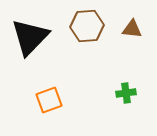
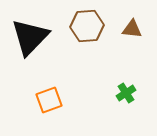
green cross: rotated 24 degrees counterclockwise
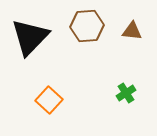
brown triangle: moved 2 px down
orange square: rotated 28 degrees counterclockwise
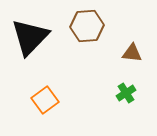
brown triangle: moved 22 px down
orange square: moved 4 px left; rotated 12 degrees clockwise
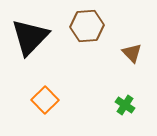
brown triangle: rotated 40 degrees clockwise
green cross: moved 1 px left, 12 px down; rotated 24 degrees counterclockwise
orange square: rotated 8 degrees counterclockwise
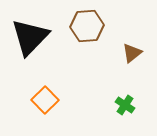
brown triangle: rotated 35 degrees clockwise
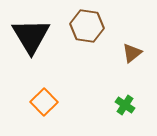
brown hexagon: rotated 12 degrees clockwise
black triangle: moved 1 px right, 1 px up; rotated 15 degrees counterclockwise
orange square: moved 1 px left, 2 px down
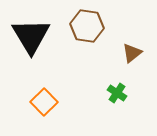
green cross: moved 8 px left, 12 px up
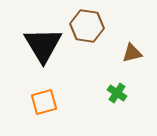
black triangle: moved 12 px right, 9 px down
brown triangle: rotated 25 degrees clockwise
orange square: rotated 28 degrees clockwise
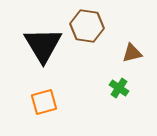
green cross: moved 2 px right, 5 px up
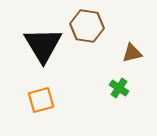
orange square: moved 3 px left, 2 px up
